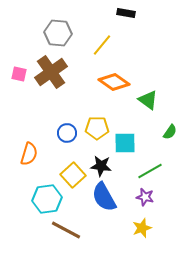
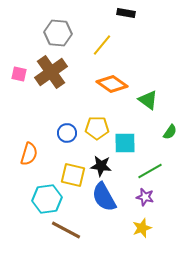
orange diamond: moved 2 px left, 2 px down
yellow square: rotated 35 degrees counterclockwise
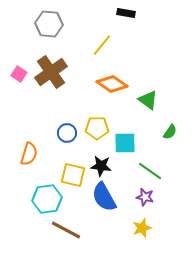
gray hexagon: moved 9 px left, 9 px up
pink square: rotated 21 degrees clockwise
green line: rotated 65 degrees clockwise
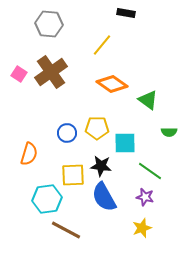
green semicircle: moved 1 px left; rotated 56 degrees clockwise
yellow square: rotated 15 degrees counterclockwise
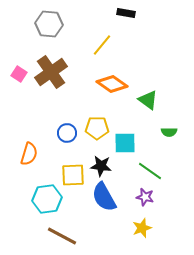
brown line: moved 4 px left, 6 px down
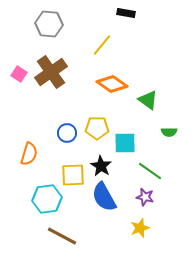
black star: rotated 25 degrees clockwise
yellow star: moved 2 px left
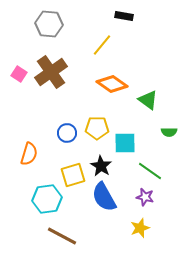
black rectangle: moved 2 px left, 3 px down
yellow square: rotated 15 degrees counterclockwise
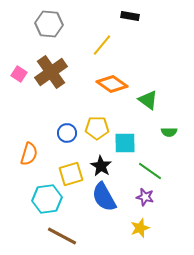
black rectangle: moved 6 px right
yellow square: moved 2 px left, 1 px up
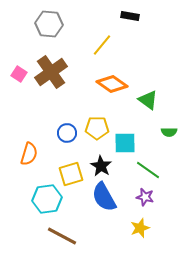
green line: moved 2 px left, 1 px up
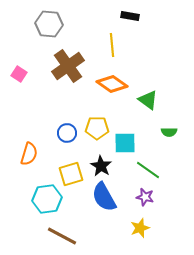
yellow line: moved 10 px right; rotated 45 degrees counterclockwise
brown cross: moved 17 px right, 6 px up
